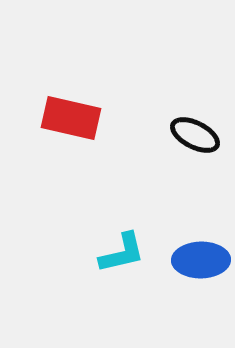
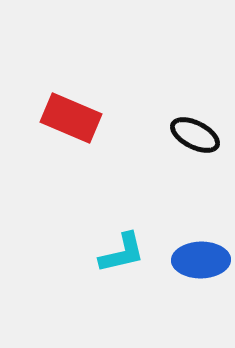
red rectangle: rotated 10 degrees clockwise
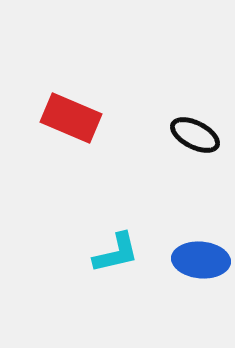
cyan L-shape: moved 6 px left
blue ellipse: rotated 6 degrees clockwise
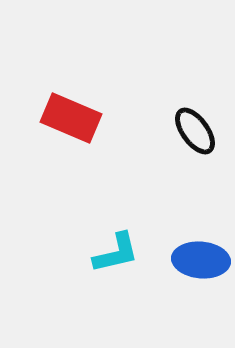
black ellipse: moved 4 px up; rotated 27 degrees clockwise
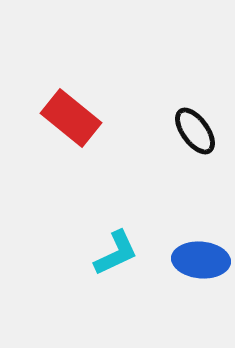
red rectangle: rotated 16 degrees clockwise
cyan L-shape: rotated 12 degrees counterclockwise
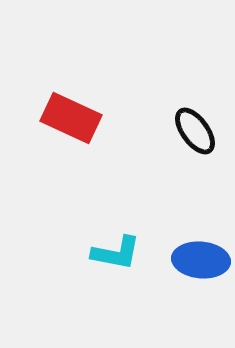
red rectangle: rotated 14 degrees counterclockwise
cyan L-shape: rotated 36 degrees clockwise
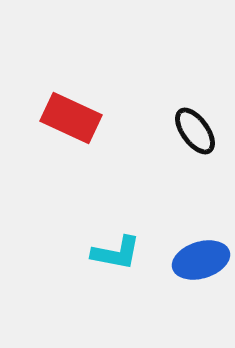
blue ellipse: rotated 22 degrees counterclockwise
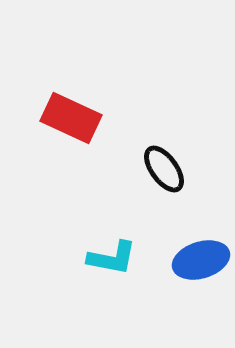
black ellipse: moved 31 px left, 38 px down
cyan L-shape: moved 4 px left, 5 px down
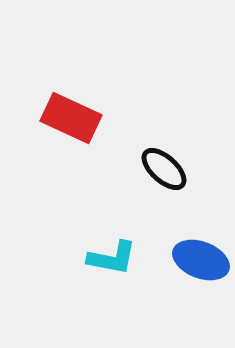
black ellipse: rotated 12 degrees counterclockwise
blue ellipse: rotated 38 degrees clockwise
